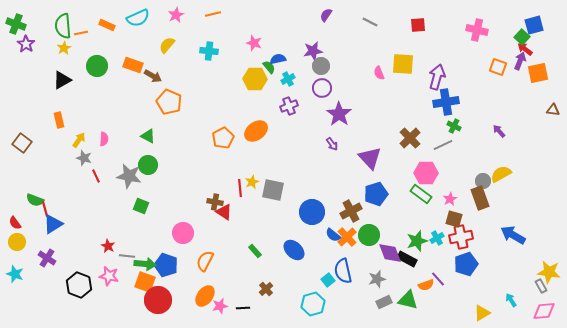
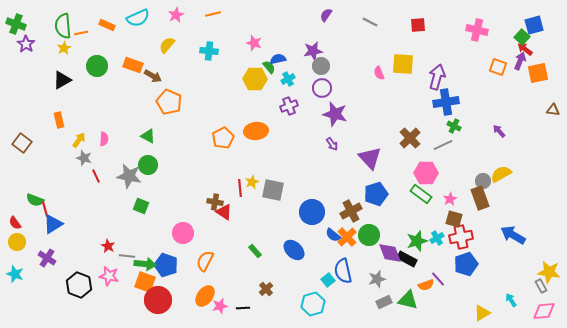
purple star at (339, 114): moved 4 px left; rotated 20 degrees counterclockwise
orange ellipse at (256, 131): rotated 30 degrees clockwise
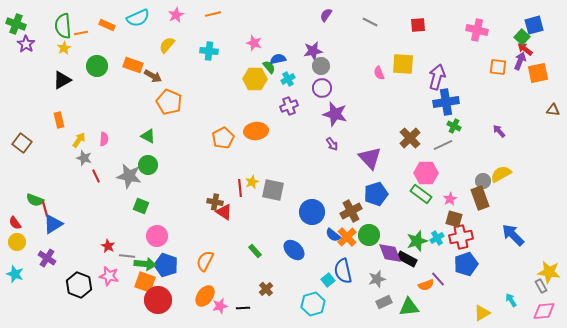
orange square at (498, 67): rotated 12 degrees counterclockwise
pink circle at (183, 233): moved 26 px left, 3 px down
blue arrow at (513, 235): rotated 15 degrees clockwise
green triangle at (408, 300): moved 1 px right, 7 px down; rotated 20 degrees counterclockwise
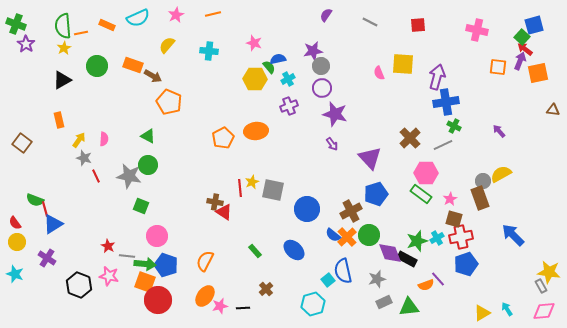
blue circle at (312, 212): moved 5 px left, 3 px up
cyan arrow at (511, 300): moved 4 px left, 9 px down
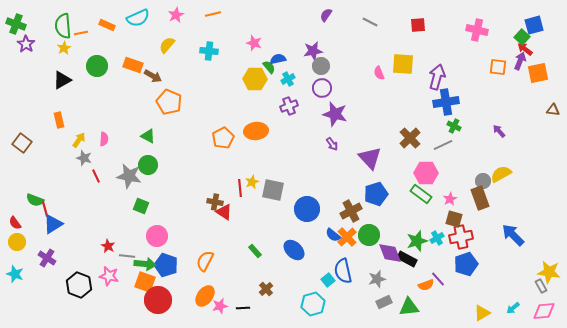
cyan arrow at (507, 309): moved 6 px right, 1 px up; rotated 96 degrees counterclockwise
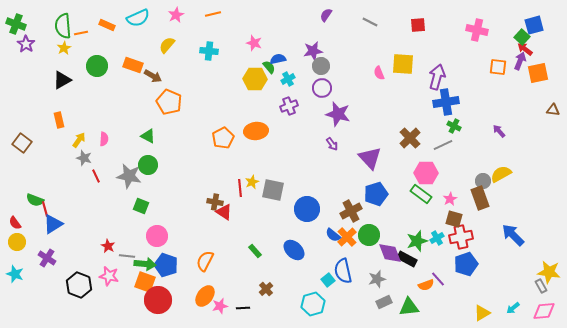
purple star at (335, 114): moved 3 px right
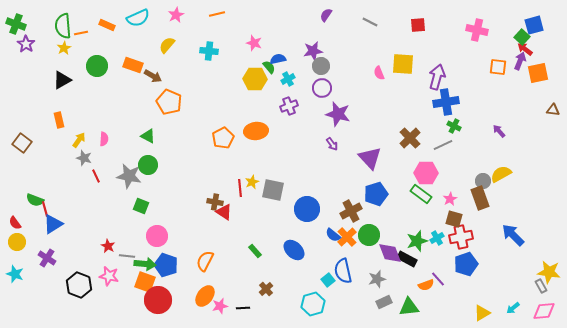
orange line at (213, 14): moved 4 px right
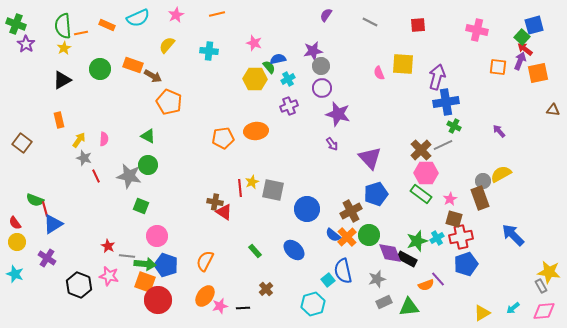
green circle at (97, 66): moved 3 px right, 3 px down
orange pentagon at (223, 138): rotated 20 degrees clockwise
brown cross at (410, 138): moved 11 px right, 12 px down
